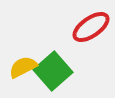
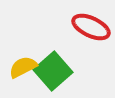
red ellipse: rotated 60 degrees clockwise
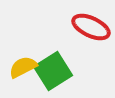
green square: rotated 9 degrees clockwise
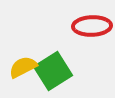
red ellipse: moved 1 px right, 1 px up; rotated 27 degrees counterclockwise
